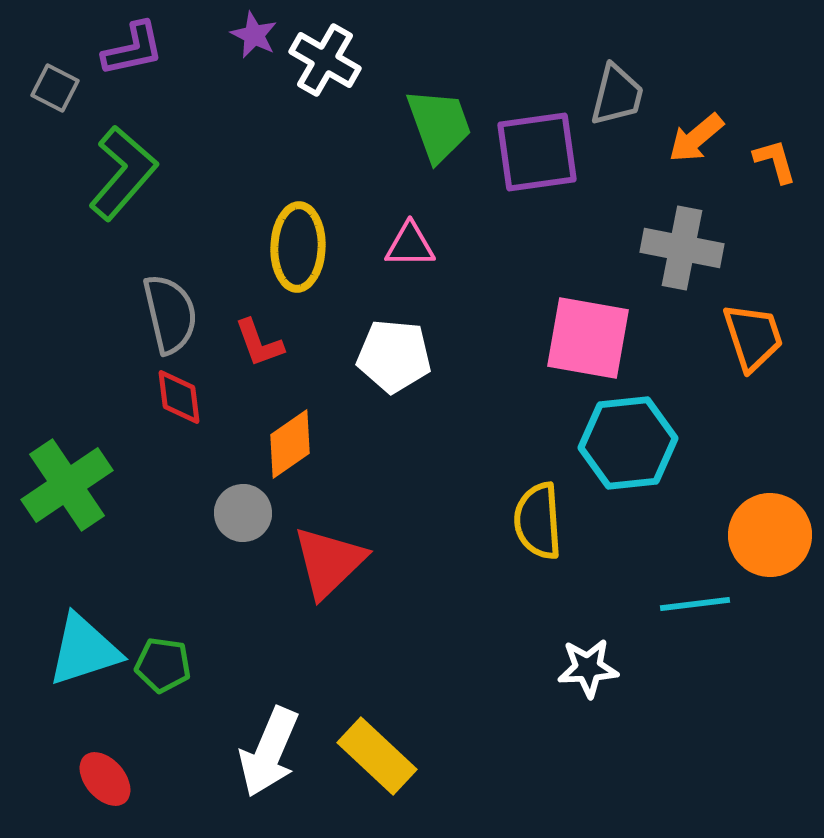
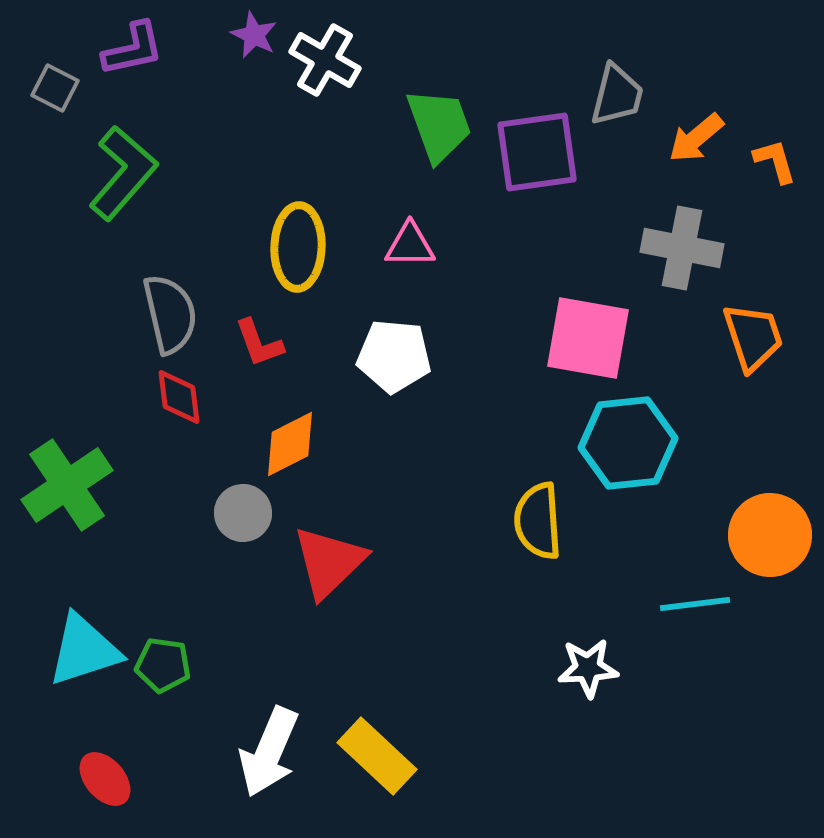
orange diamond: rotated 8 degrees clockwise
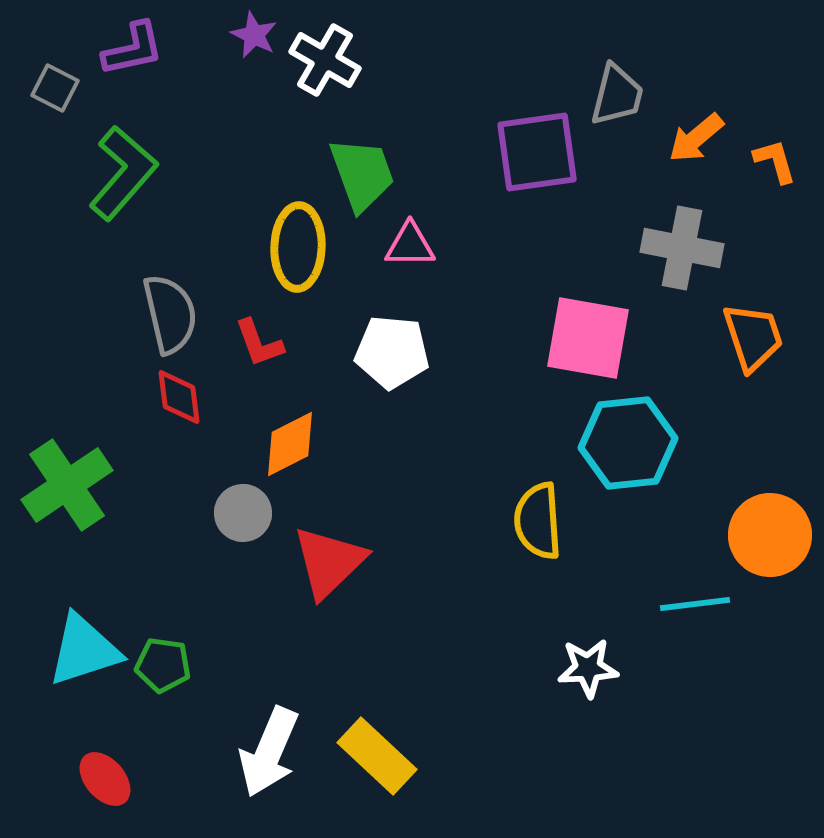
green trapezoid: moved 77 px left, 49 px down
white pentagon: moved 2 px left, 4 px up
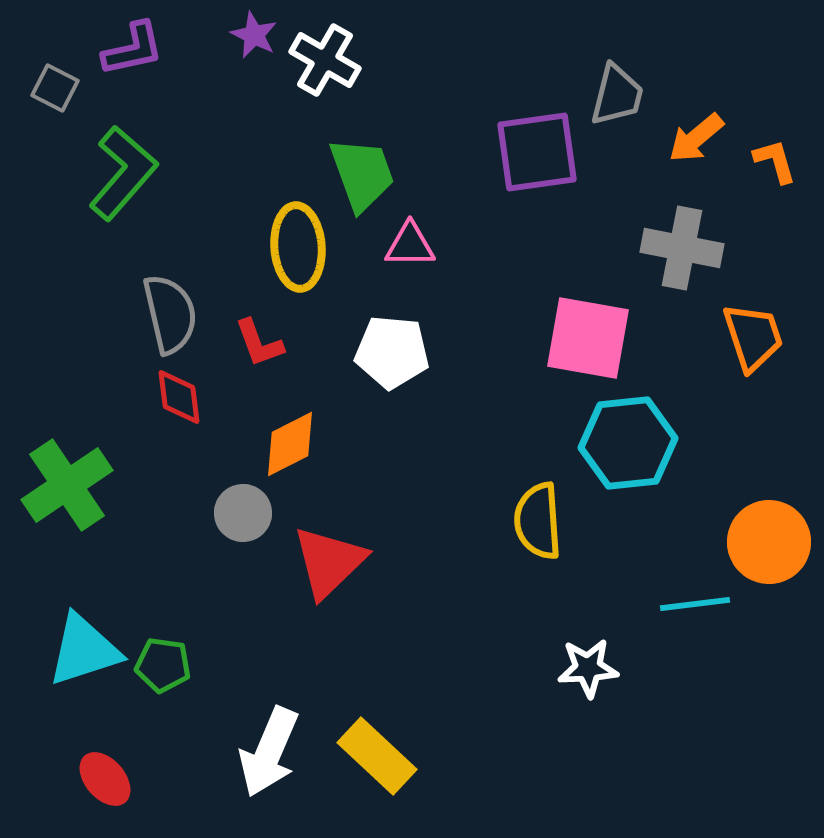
yellow ellipse: rotated 6 degrees counterclockwise
orange circle: moved 1 px left, 7 px down
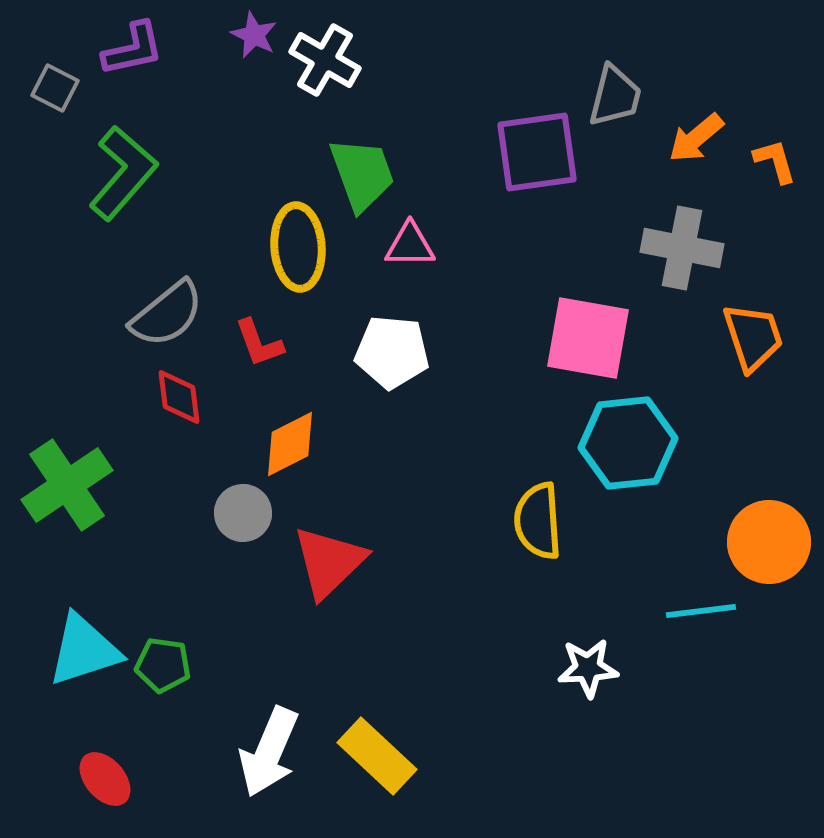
gray trapezoid: moved 2 px left, 1 px down
gray semicircle: moved 3 px left; rotated 64 degrees clockwise
cyan line: moved 6 px right, 7 px down
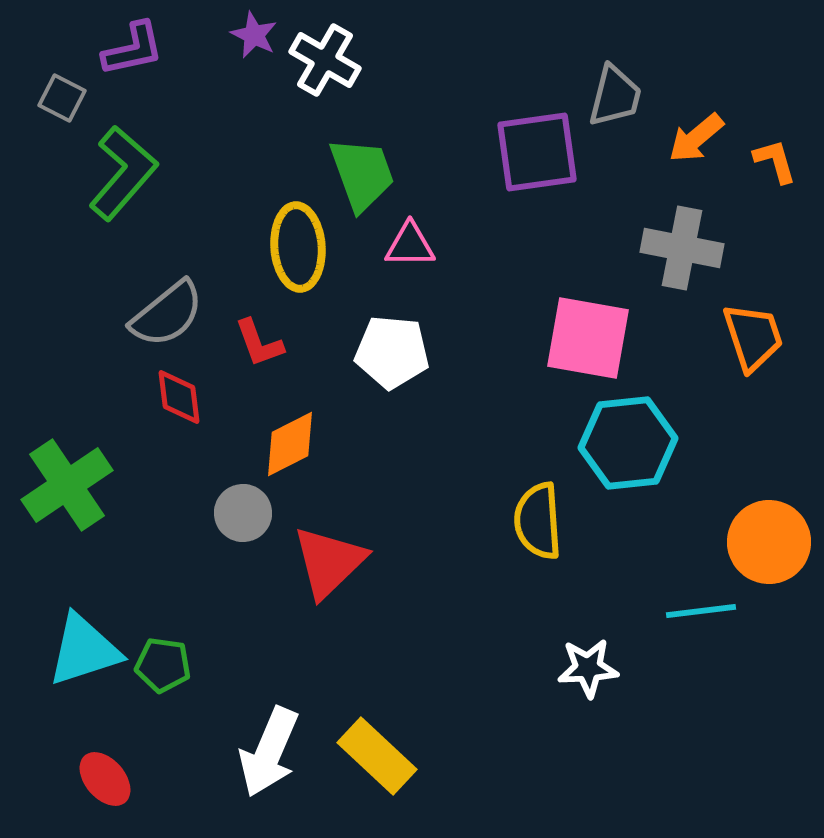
gray square: moved 7 px right, 10 px down
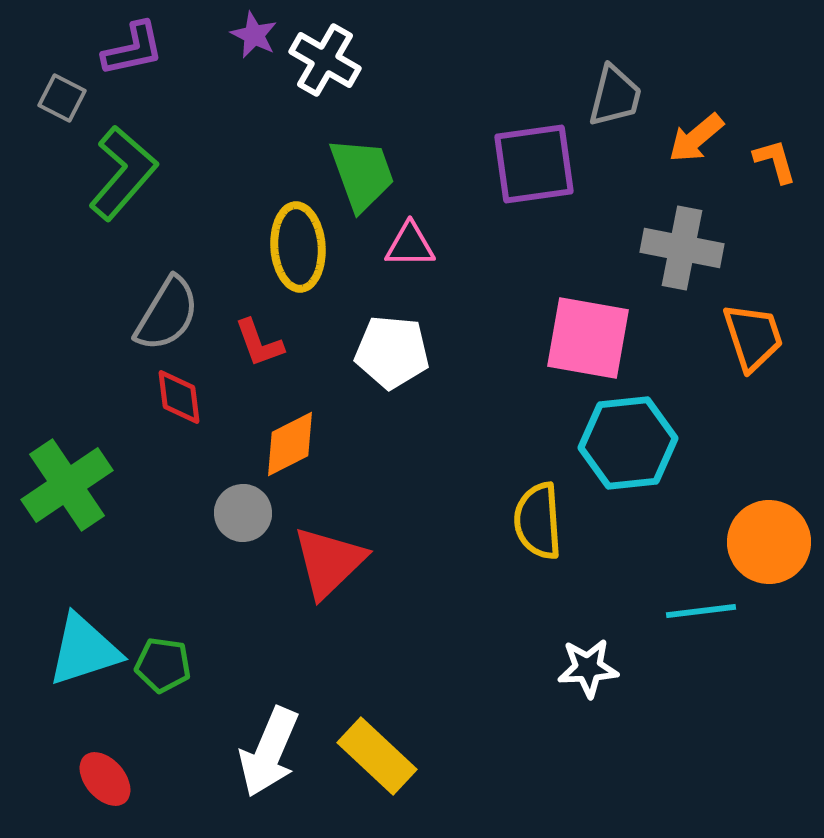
purple square: moved 3 px left, 12 px down
gray semicircle: rotated 20 degrees counterclockwise
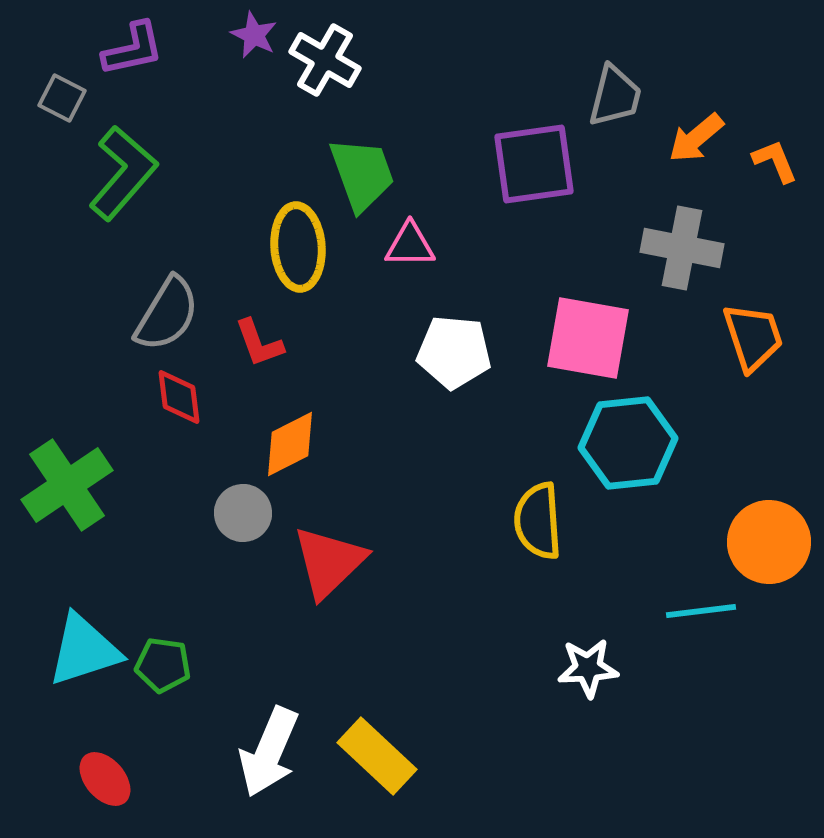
orange L-shape: rotated 6 degrees counterclockwise
white pentagon: moved 62 px right
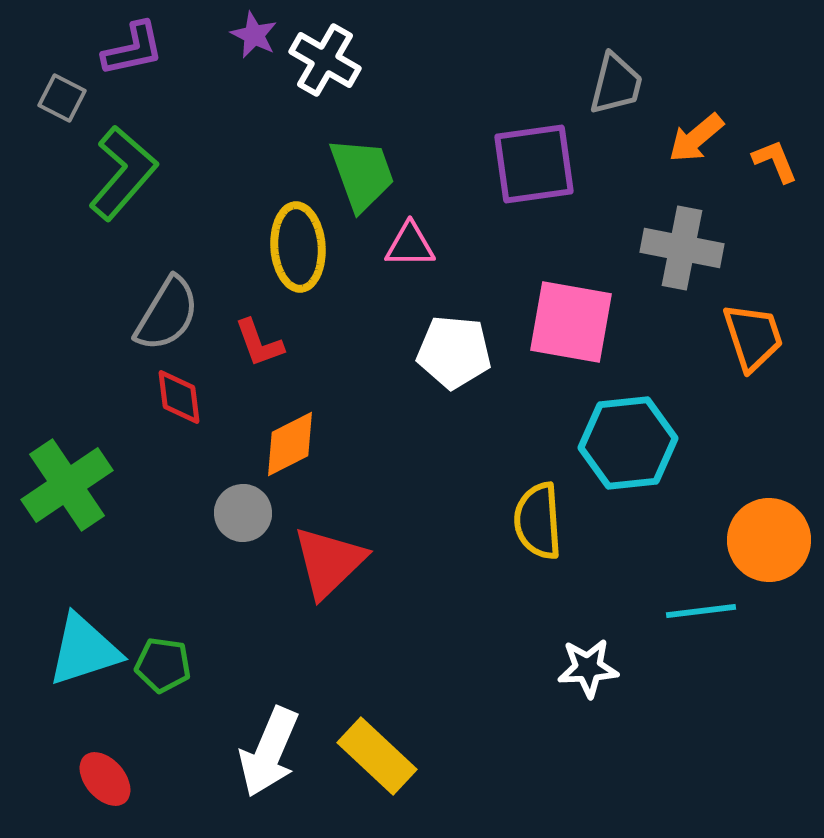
gray trapezoid: moved 1 px right, 12 px up
pink square: moved 17 px left, 16 px up
orange circle: moved 2 px up
